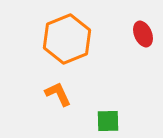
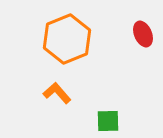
orange L-shape: moved 1 px left, 1 px up; rotated 16 degrees counterclockwise
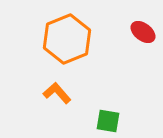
red ellipse: moved 2 px up; rotated 30 degrees counterclockwise
green square: rotated 10 degrees clockwise
